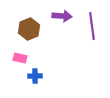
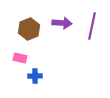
purple arrow: moved 7 px down
purple line: rotated 20 degrees clockwise
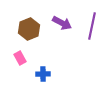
purple arrow: rotated 24 degrees clockwise
pink rectangle: rotated 48 degrees clockwise
blue cross: moved 8 px right, 2 px up
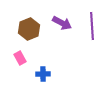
purple line: rotated 16 degrees counterclockwise
